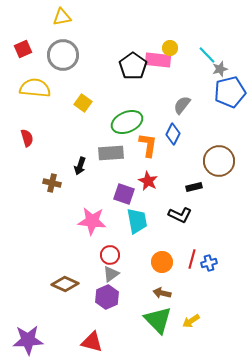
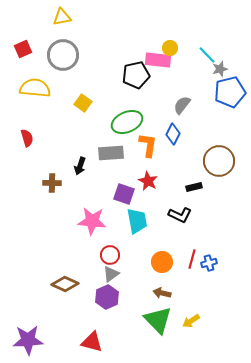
black pentagon: moved 3 px right, 9 px down; rotated 24 degrees clockwise
brown cross: rotated 12 degrees counterclockwise
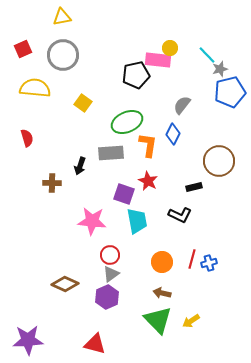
red triangle: moved 3 px right, 2 px down
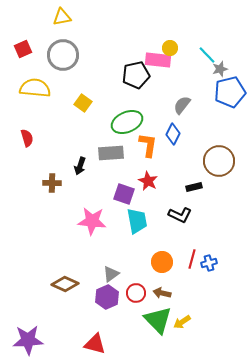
red circle: moved 26 px right, 38 px down
yellow arrow: moved 9 px left, 1 px down
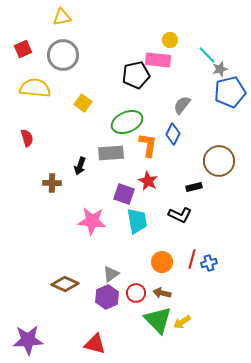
yellow circle: moved 8 px up
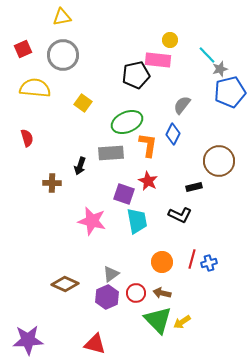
pink star: rotated 8 degrees clockwise
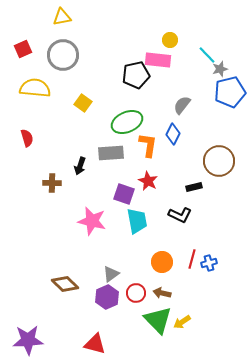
brown diamond: rotated 20 degrees clockwise
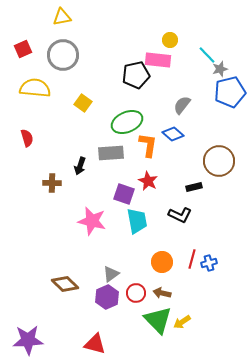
blue diamond: rotated 75 degrees counterclockwise
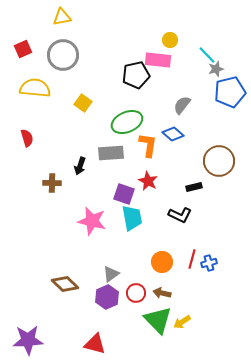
gray star: moved 4 px left
cyan trapezoid: moved 5 px left, 3 px up
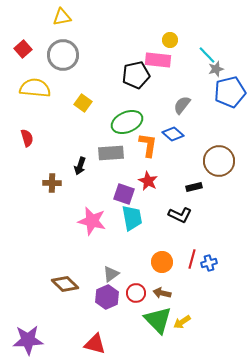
red square: rotated 18 degrees counterclockwise
